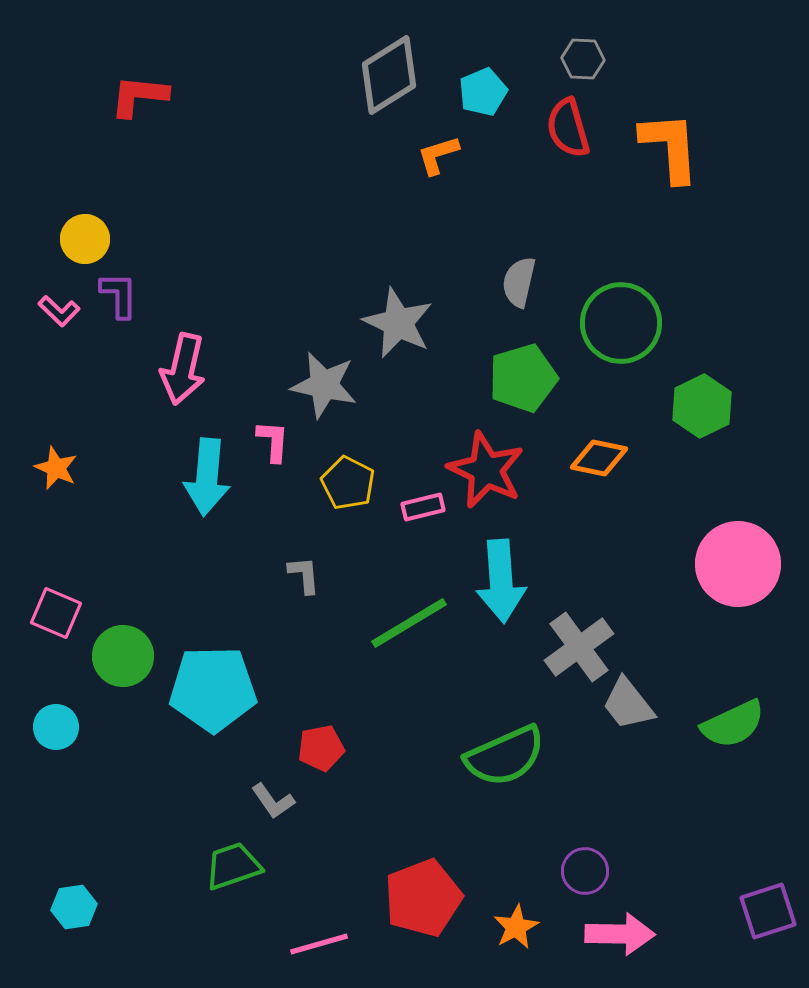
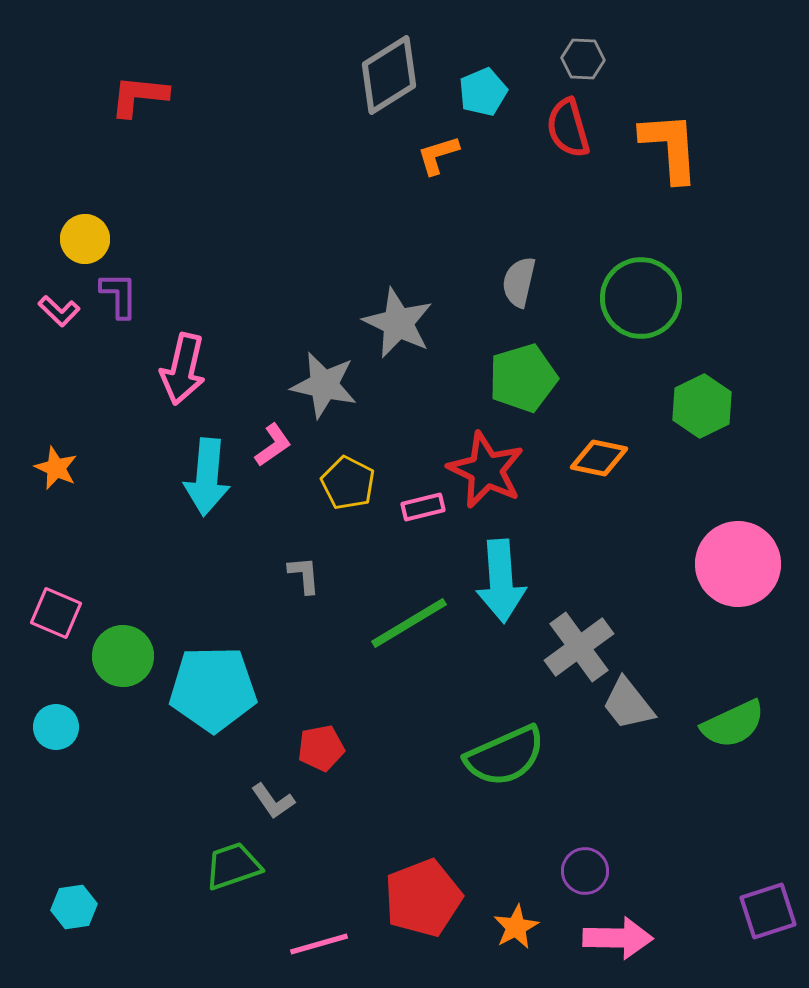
green circle at (621, 323): moved 20 px right, 25 px up
pink L-shape at (273, 441): moved 4 px down; rotated 51 degrees clockwise
pink arrow at (620, 934): moved 2 px left, 4 px down
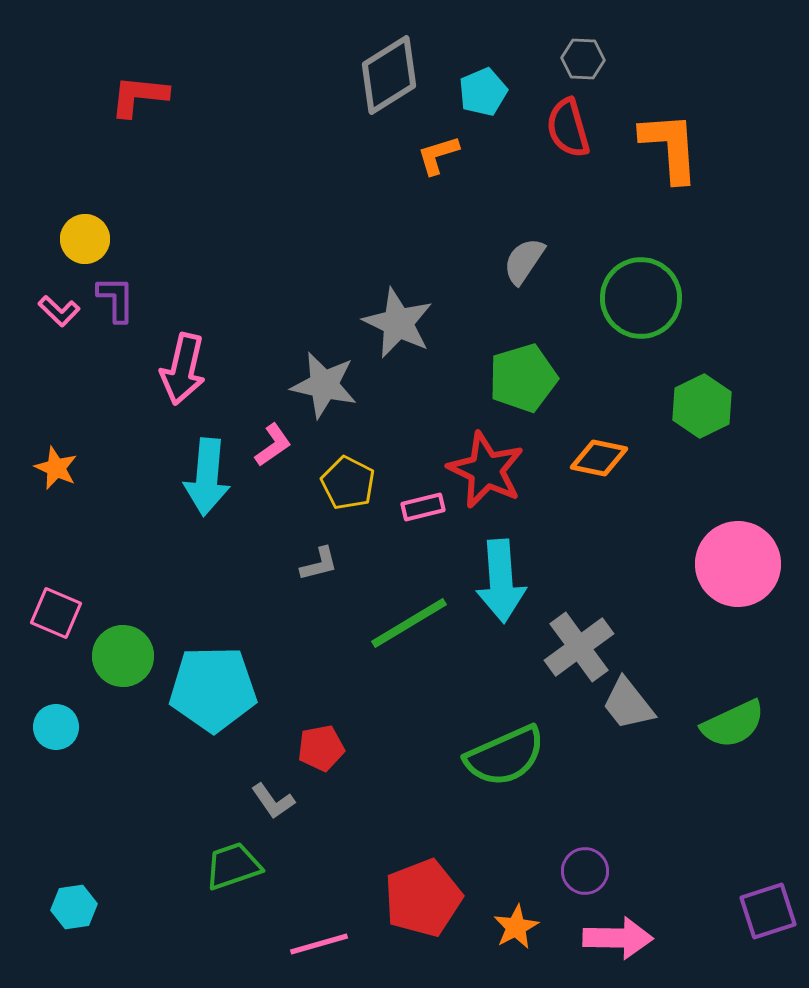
gray semicircle at (519, 282): moved 5 px right, 21 px up; rotated 21 degrees clockwise
purple L-shape at (119, 295): moved 3 px left, 4 px down
gray L-shape at (304, 575): moved 15 px right, 11 px up; rotated 81 degrees clockwise
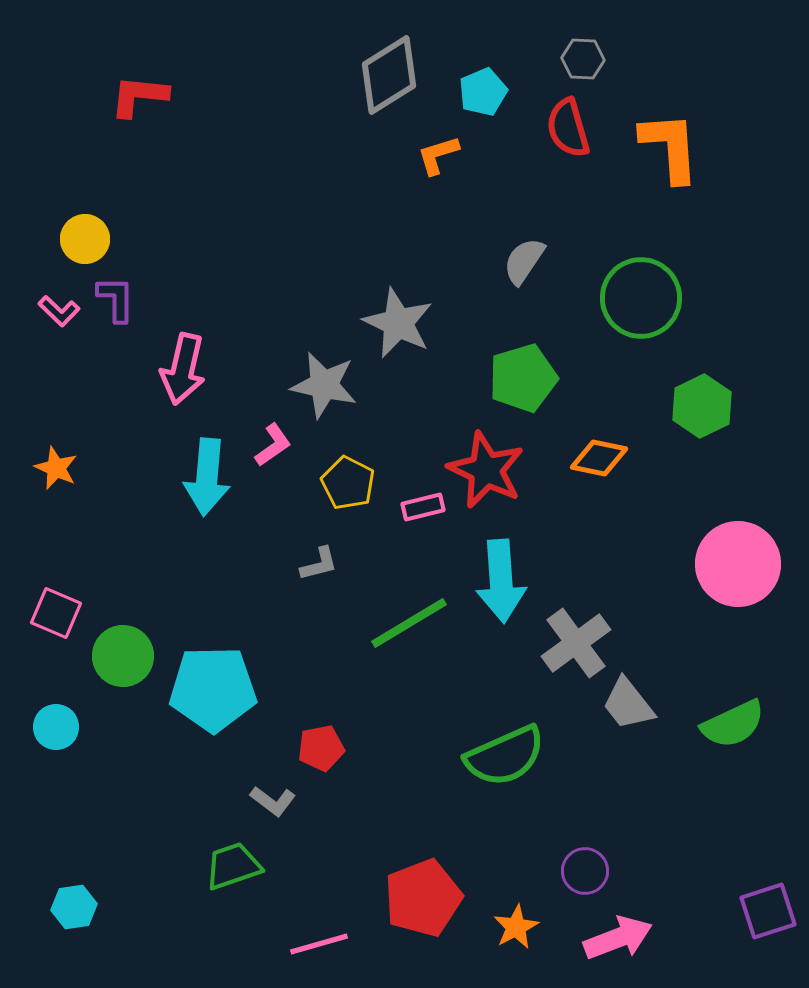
gray cross at (579, 647): moved 3 px left, 4 px up
gray L-shape at (273, 801): rotated 18 degrees counterclockwise
pink arrow at (618, 938): rotated 22 degrees counterclockwise
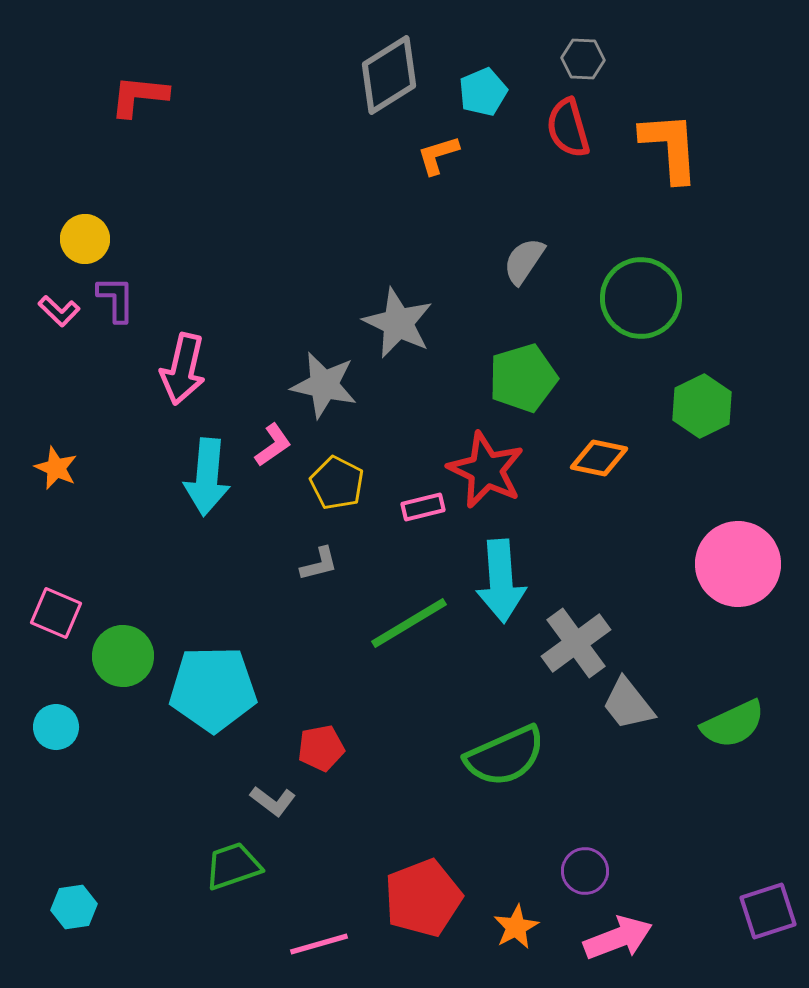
yellow pentagon at (348, 483): moved 11 px left
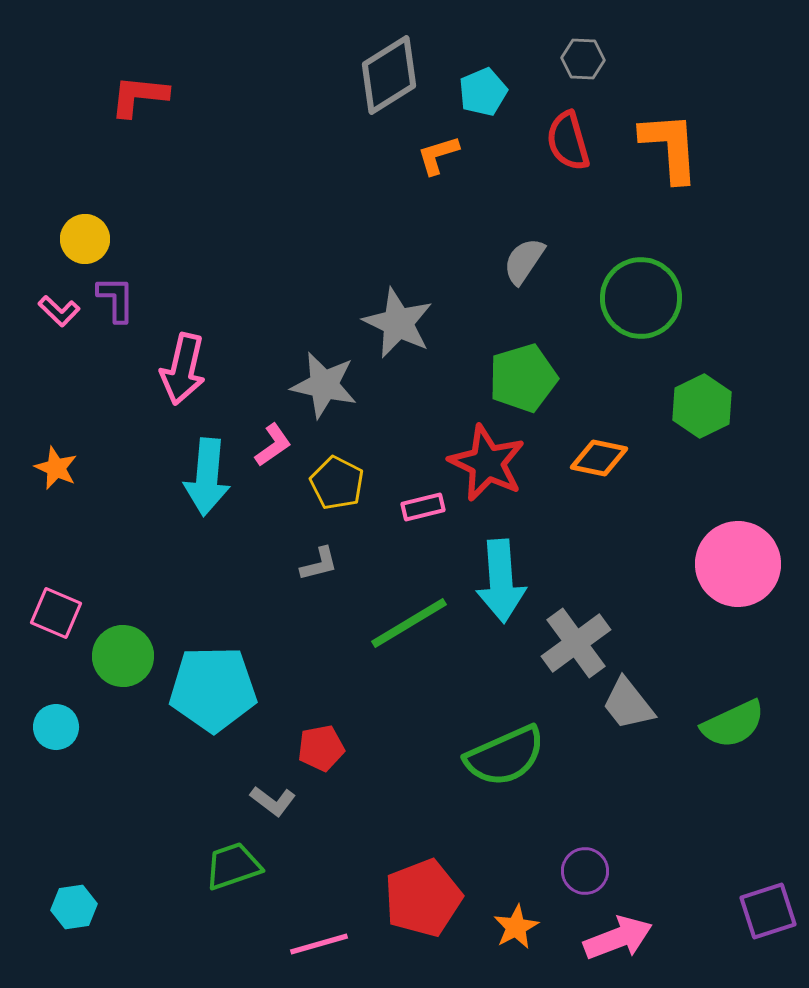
red semicircle at (568, 128): moved 13 px down
red star at (486, 470): moved 1 px right, 7 px up
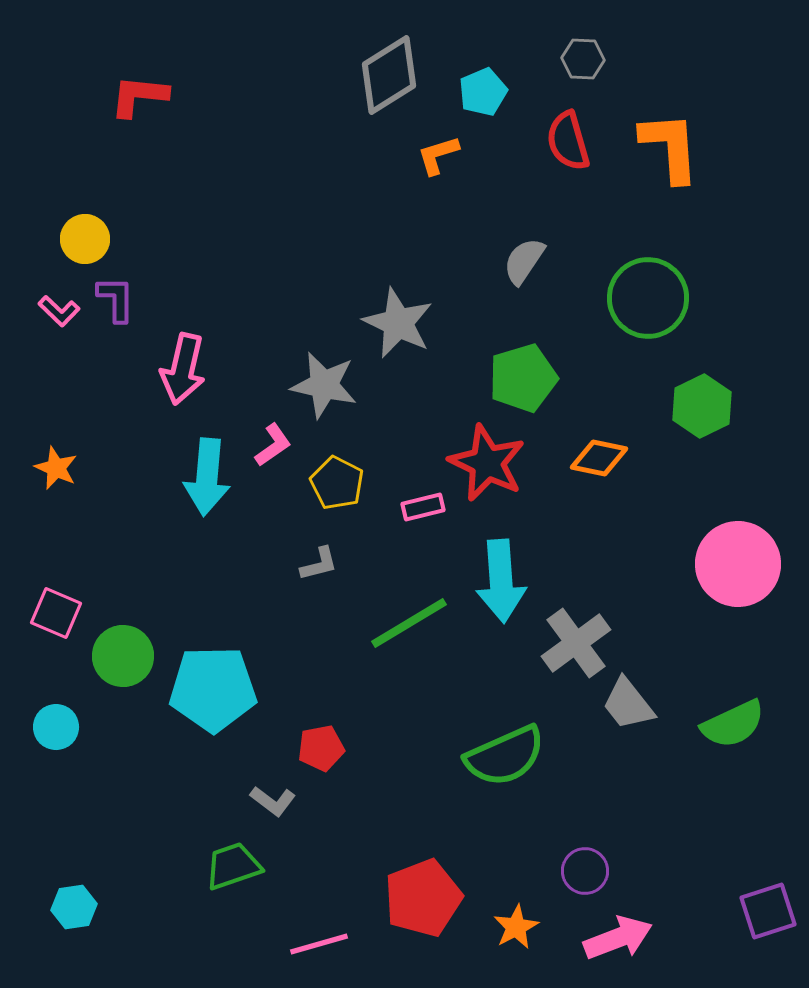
green circle at (641, 298): moved 7 px right
